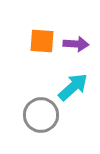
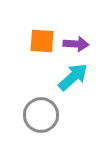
cyan arrow: moved 10 px up
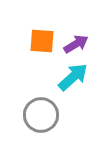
purple arrow: rotated 35 degrees counterclockwise
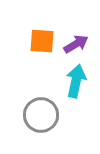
cyan arrow: moved 3 px right, 4 px down; rotated 36 degrees counterclockwise
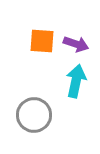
purple arrow: rotated 50 degrees clockwise
gray circle: moved 7 px left
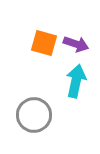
orange square: moved 2 px right, 2 px down; rotated 12 degrees clockwise
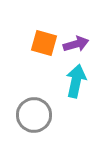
purple arrow: rotated 35 degrees counterclockwise
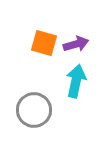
gray circle: moved 5 px up
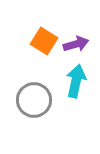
orange square: moved 2 px up; rotated 16 degrees clockwise
gray circle: moved 10 px up
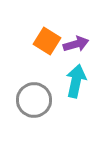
orange square: moved 3 px right
